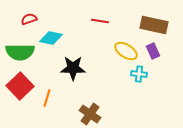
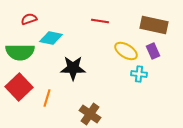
red square: moved 1 px left, 1 px down
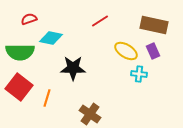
red line: rotated 42 degrees counterclockwise
red square: rotated 8 degrees counterclockwise
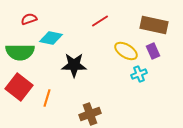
black star: moved 1 px right, 3 px up
cyan cross: rotated 28 degrees counterclockwise
brown cross: rotated 35 degrees clockwise
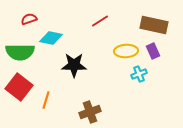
yellow ellipse: rotated 35 degrees counterclockwise
orange line: moved 1 px left, 2 px down
brown cross: moved 2 px up
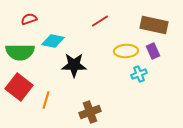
cyan diamond: moved 2 px right, 3 px down
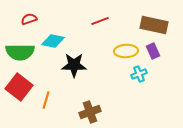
red line: rotated 12 degrees clockwise
